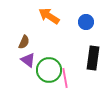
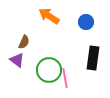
purple triangle: moved 11 px left
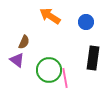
orange arrow: moved 1 px right
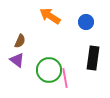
brown semicircle: moved 4 px left, 1 px up
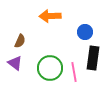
orange arrow: rotated 35 degrees counterclockwise
blue circle: moved 1 px left, 10 px down
purple triangle: moved 2 px left, 3 px down
green circle: moved 1 px right, 2 px up
pink line: moved 9 px right, 6 px up
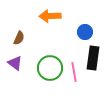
brown semicircle: moved 1 px left, 3 px up
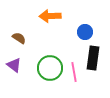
brown semicircle: rotated 80 degrees counterclockwise
purple triangle: moved 1 px left, 2 px down
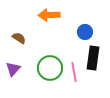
orange arrow: moved 1 px left, 1 px up
purple triangle: moved 1 px left, 4 px down; rotated 35 degrees clockwise
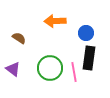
orange arrow: moved 6 px right, 6 px down
blue circle: moved 1 px right, 1 px down
black rectangle: moved 4 px left
purple triangle: rotated 35 degrees counterclockwise
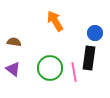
orange arrow: rotated 60 degrees clockwise
blue circle: moved 9 px right
brown semicircle: moved 5 px left, 4 px down; rotated 24 degrees counterclockwise
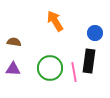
black rectangle: moved 3 px down
purple triangle: rotated 35 degrees counterclockwise
